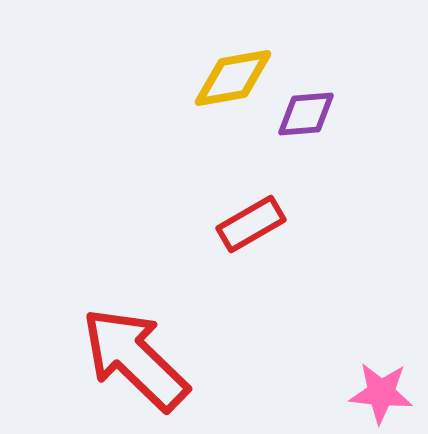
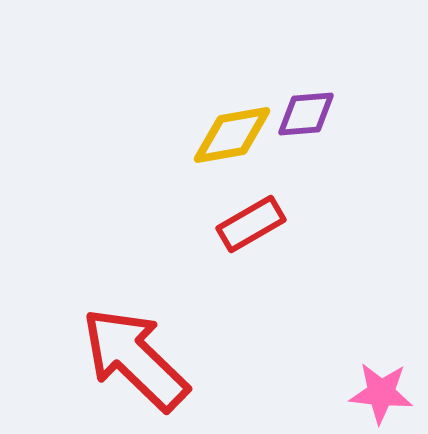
yellow diamond: moved 1 px left, 57 px down
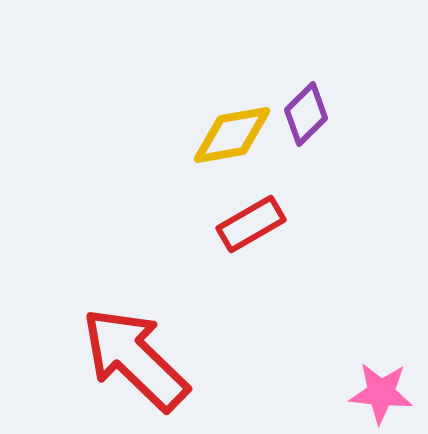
purple diamond: rotated 40 degrees counterclockwise
